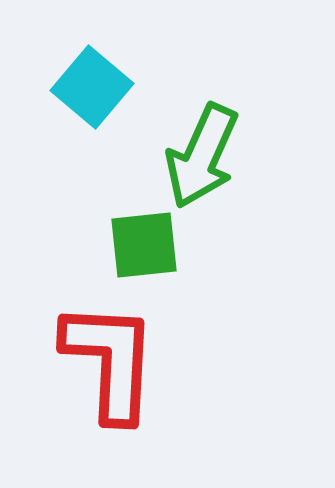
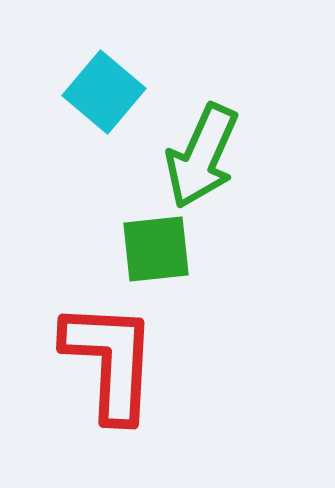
cyan square: moved 12 px right, 5 px down
green square: moved 12 px right, 4 px down
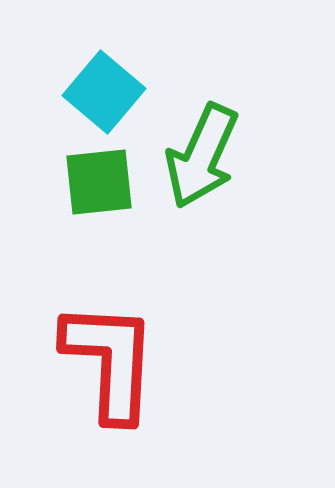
green square: moved 57 px left, 67 px up
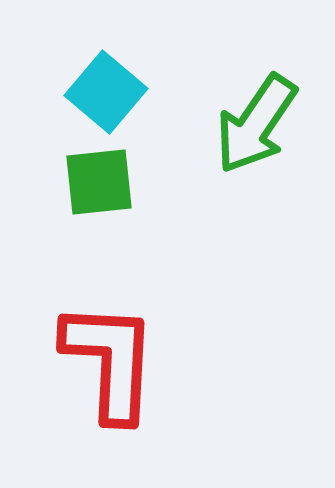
cyan square: moved 2 px right
green arrow: moved 54 px right, 32 px up; rotated 10 degrees clockwise
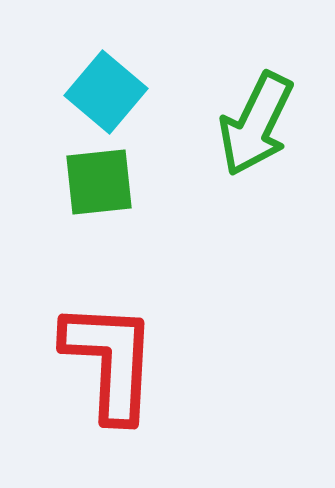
green arrow: rotated 8 degrees counterclockwise
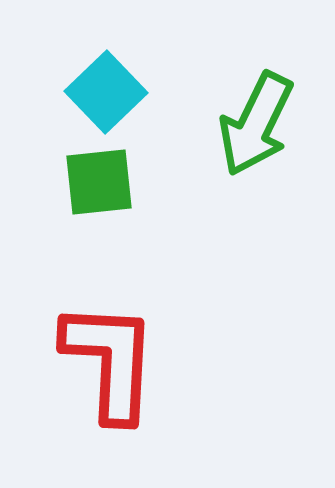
cyan square: rotated 6 degrees clockwise
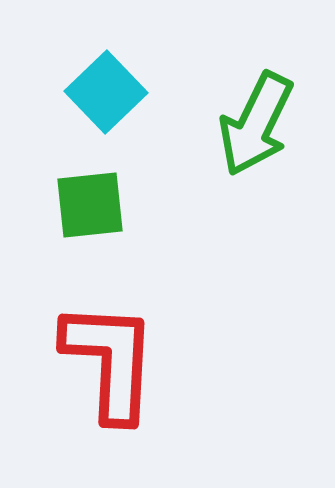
green square: moved 9 px left, 23 px down
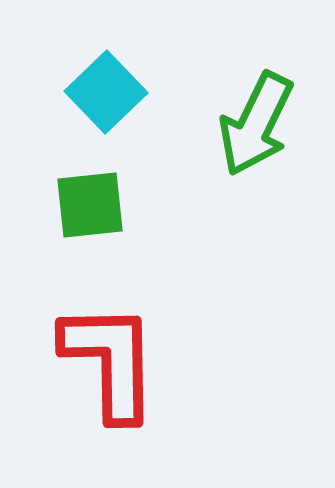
red L-shape: rotated 4 degrees counterclockwise
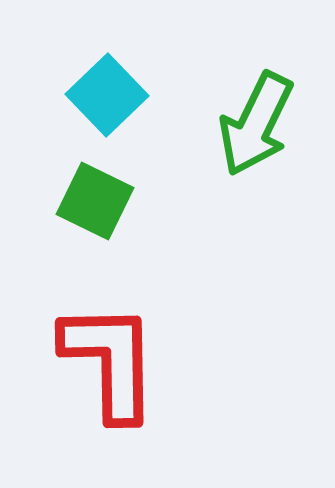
cyan square: moved 1 px right, 3 px down
green square: moved 5 px right, 4 px up; rotated 32 degrees clockwise
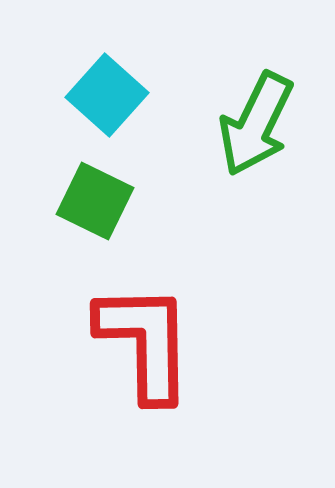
cyan square: rotated 4 degrees counterclockwise
red L-shape: moved 35 px right, 19 px up
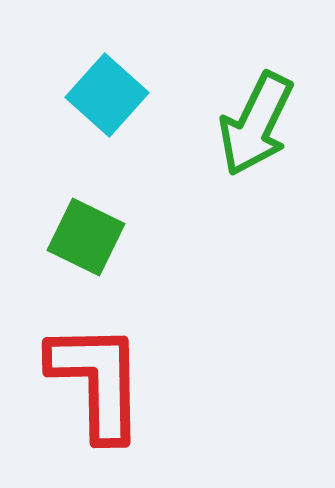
green square: moved 9 px left, 36 px down
red L-shape: moved 48 px left, 39 px down
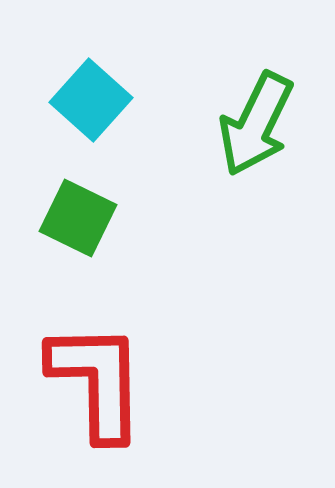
cyan square: moved 16 px left, 5 px down
green square: moved 8 px left, 19 px up
